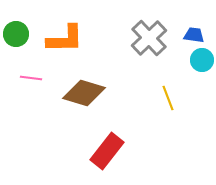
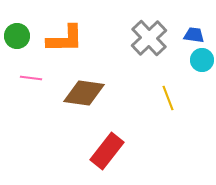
green circle: moved 1 px right, 2 px down
brown diamond: rotated 9 degrees counterclockwise
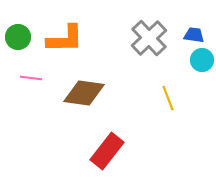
green circle: moved 1 px right, 1 px down
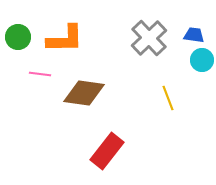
pink line: moved 9 px right, 4 px up
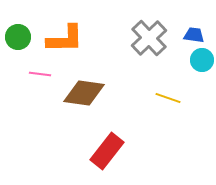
yellow line: rotated 50 degrees counterclockwise
